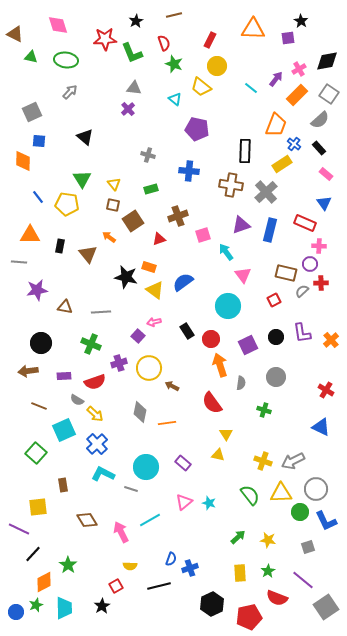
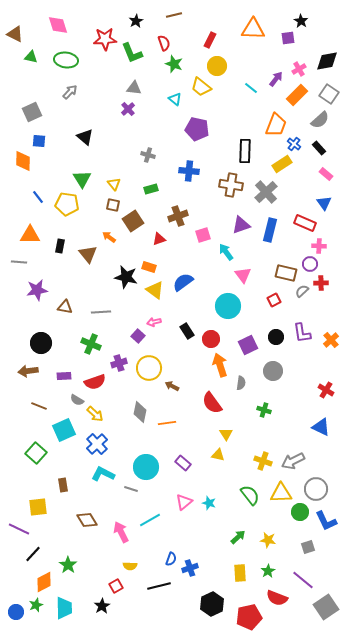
gray circle at (276, 377): moved 3 px left, 6 px up
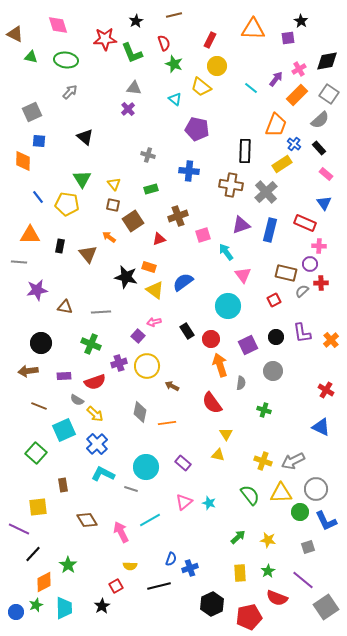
yellow circle at (149, 368): moved 2 px left, 2 px up
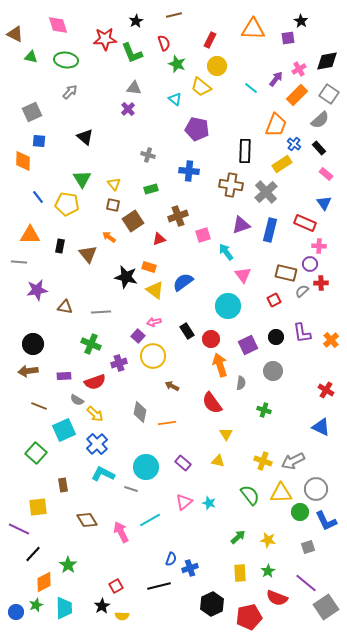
green star at (174, 64): moved 3 px right
black circle at (41, 343): moved 8 px left, 1 px down
yellow circle at (147, 366): moved 6 px right, 10 px up
yellow triangle at (218, 455): moved 6 px down
yellow semicircle at (130, 566): moved 8 px left, 50 px down
purple line at (303, 580): moved 3 px right, 3 px down
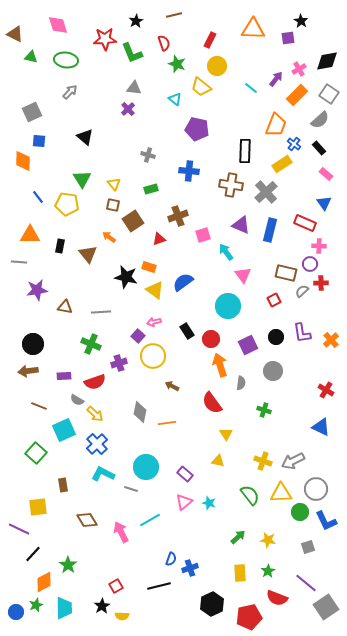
purple triangle at (241, 225): rotated 42 degrees clockwise
purple rectangle at (183, 463): moved 2 px right, 11 px down
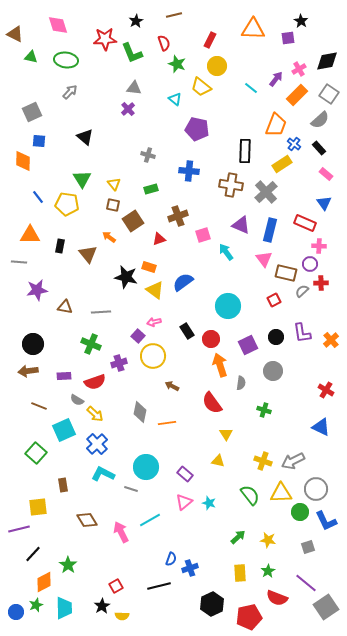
pink triangle at (243, 275): moved 21 px right, 16 px up
purple line at (19, 529): rotated 40 degrees counterclockwise
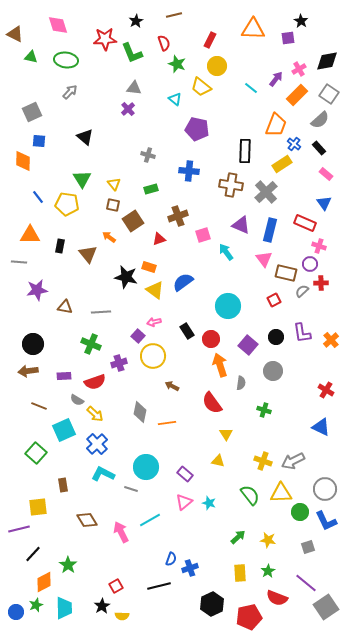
pink cross at (319, 246): rotated 16 degrees clockwise
purple square at (248, 345): rotated 24 degrees counterclockwise
gray circle at (316, 489): moved 9 px right
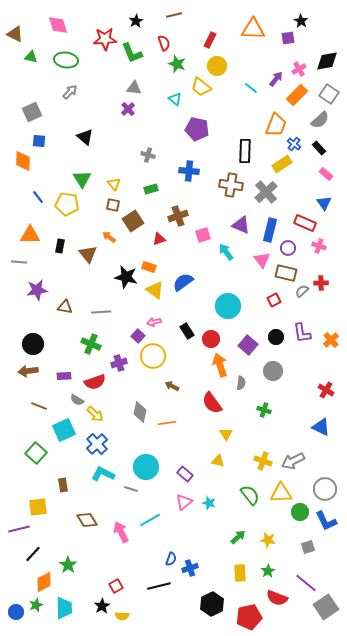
pink triangle at (264, 259): moved 2 px left, 1 px down
purple circle at (310, 264): moved 22 px left, 16 px up
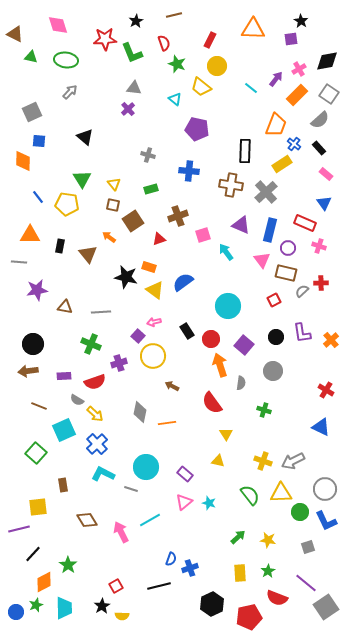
purple square at (288, 38): moved 3 px right, 1 px down
purple square at (248, 345): moved 4 px left
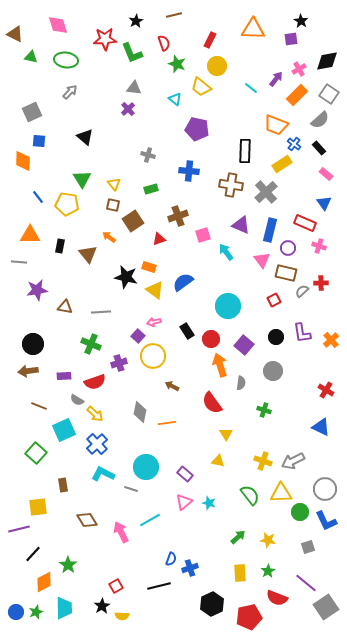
orange trapezoid at (276, 125): rotated 90 degrees clockwise
green star at (36, 605): moved 7 px down
